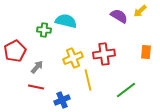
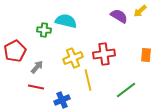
orange rectangle: moved 3 px down
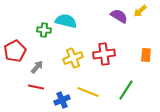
yellow line: moved 12 px down; rotated 55 degrees counterclockwise
green line: rotated 20 degrees counterclockwise
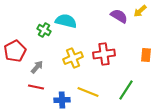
green cross: rotated 24 degrees clockwise
blue cross: rotated 21 degrees clockwise
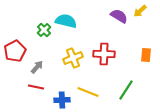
green cross: rotated 16 degrees clockwise
red cross: rotated 10 degrees clockwise
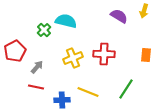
yellow arrow: moved 4 px right; rotated 32 degrees counterclockwise
green line: moved 1 px up
